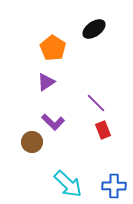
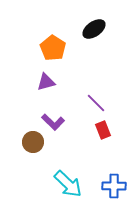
purple triangle: rotated 18 degrees clockwise
brown circle: moved 1 px right
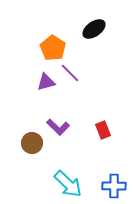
purple line: moved 26 px left, 30 px up
purple L-shape: moved 5 px right, 5 px down
brown circle: moved 1 px left, 1 px down
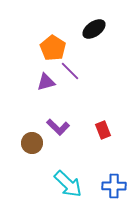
purple line: moved 2 px up
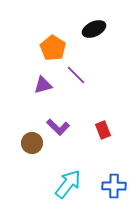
black ellipse: rotated 10 degrees clockwise
purple line: moved 6 px right, 4 px down
purple triangle: moved 3 px left, 3 px down
cyan arrow: rotated 96 degrees counterclockwise
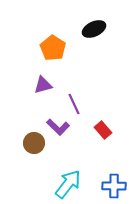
purple line: moved 2 px left, 29 px down; rotated 20 degrees clockwise
red rectangle: rotated 18 degrees counterclockwise
brown circle: moved 2 px right
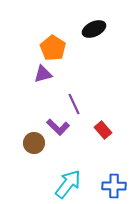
purple triangle: moved 11 px up
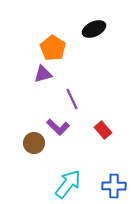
purple line: moved 2 px left, 5 px up
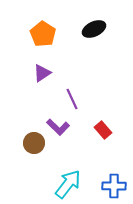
orange pentagon: moved 10 px left, 14 px up
purple triangle: moved 1 px left, 1 px up; rotated 18 degrees counterclockwise
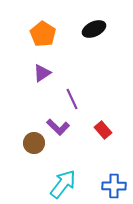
cyan arrow: moved 5 px left
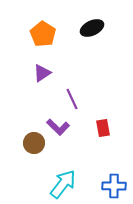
black ellipse: moved 2 px left, 1 px up
red rectangle: moved 2 px up; rotated 30 degrees clockwise
